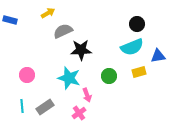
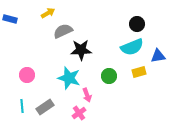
blue rectangle: moved 1 px up
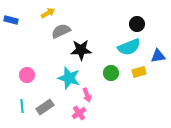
blue rectangle: moved 1 px right, 1 px down
gray semicircle: moved 2 px left
cyan semicircle: moved 3 px left
green circle: moved 2 px right, 3 px up
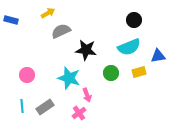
black circle: moved 3 px left, 4 px up
black star: moved 5 px right; rotated 10 degrees clockwise
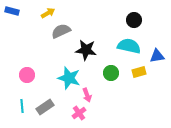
blue rectangle: moved 1 px right, 9 px up
cyan semicircle: moved 1 px up; rotated 145 degrees counterclockwise
blue triangle: moved 1 px left
